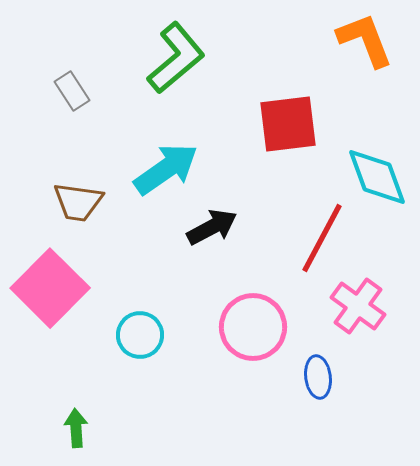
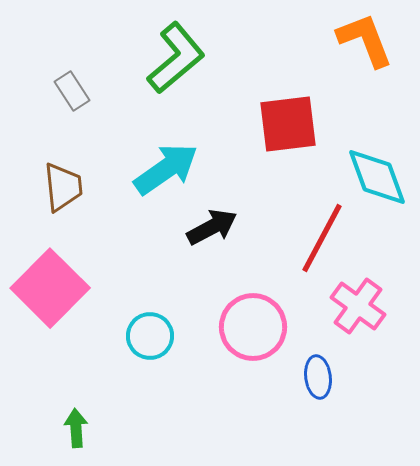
brown trapezoid: moved 15 px left, 15 px up; rotated 104 degrees counterclockwise
cyan circle: moved 10 px right, 1 px down
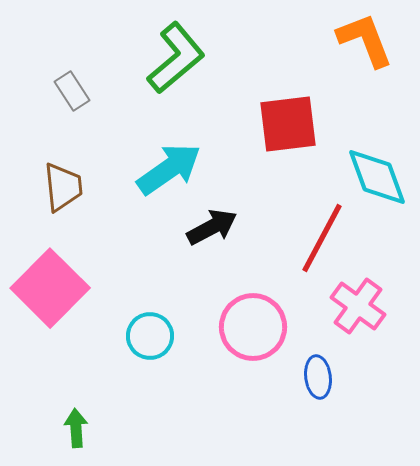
cyan arrow: moved 3 px right
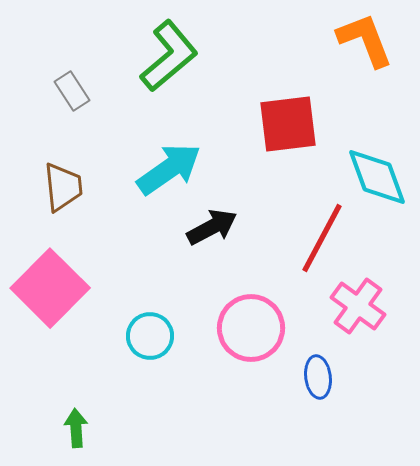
green L-shape: moved 7 px left, 2 px up
pink circle: moved 2 px left, 1 px down
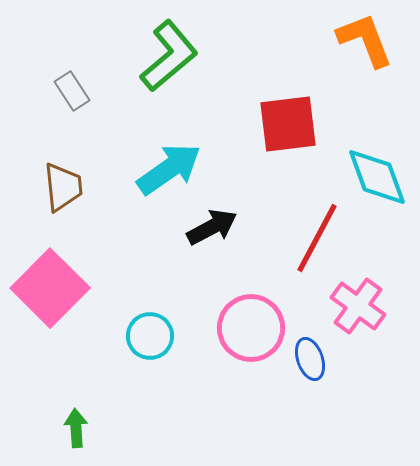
red line: moved 5 px left
blue ellipse: moved 8 px left, 18 px up; rotated 12 degrees counterclockwise
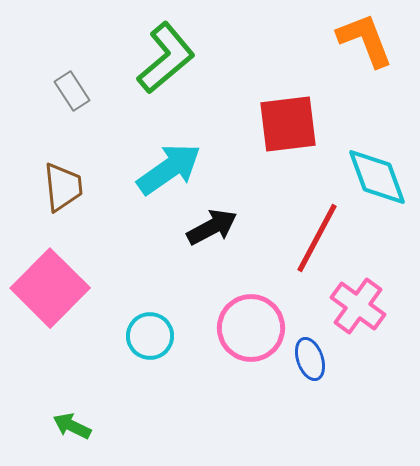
green L-shape: moved 3 px left, 2 px down
green arrow: moved 4 px left, 2 px up; rotated 60 degrees counterclockwise
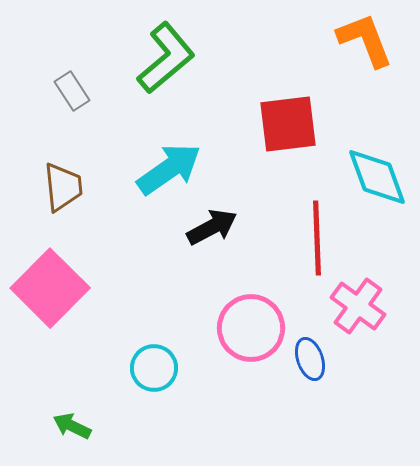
red line: rotated 30 degrees counterclockwise
cyan circle: moved 4 px right, 32 px down
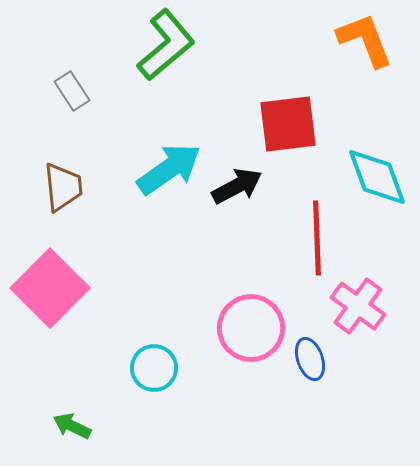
green L-shape: moved 13 px up
black arrow: moved 25 px right, 41 px up
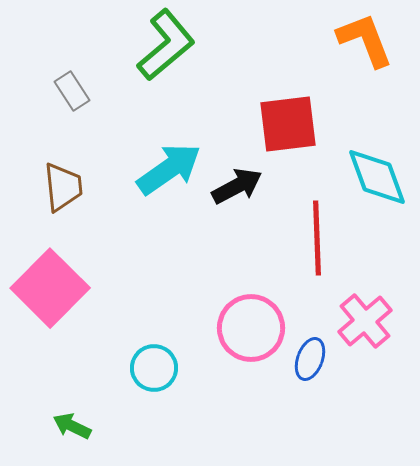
pink cross: moved 7 px right, 15 px down; rotated 14 degrees clockwise
blue ellipse: rotated 39 degrees clockwise
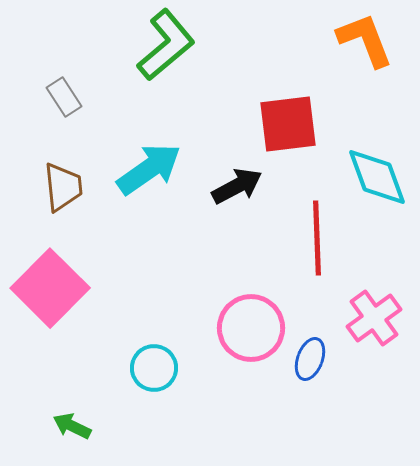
gray rectangle: moved 8 px left, 6 px down
cyan arrow: moved 20 px left
pink cross: moved 9 px right, 3 px up; rotated 4 degrees clockwise
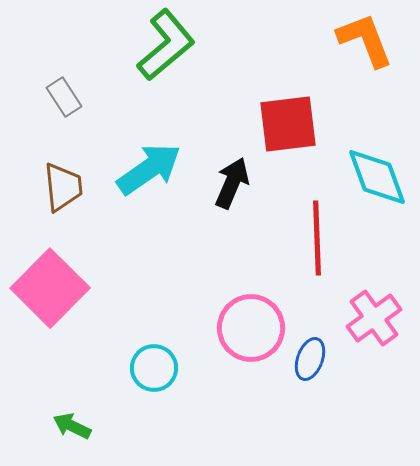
black arrow: moved 5 px left, 3 px up; rotated 39 degrees counterclockwise
